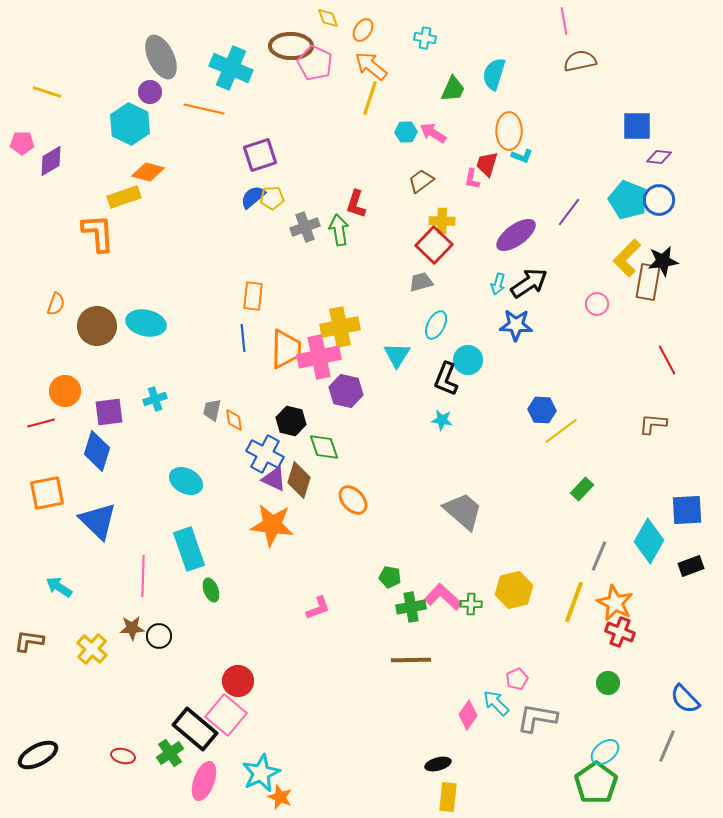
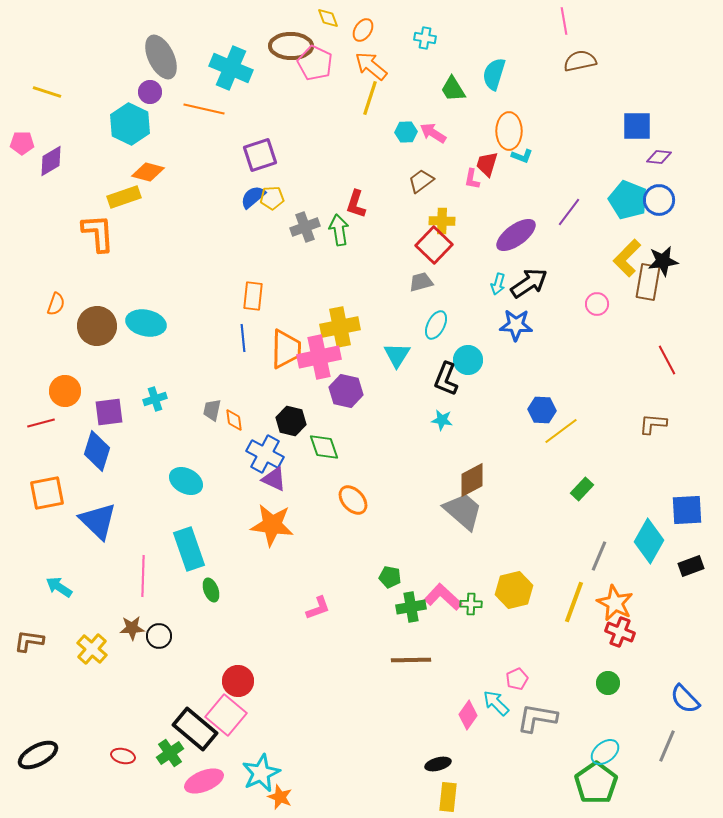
green trapezoid at (453, 89): rotated 124 degrees clockwise
brown diamond at (299, 480): moved 173 px right; rotated 45 degrees clockwise
pink ellipse at (204, 781): rotated 48 degrees clockwise
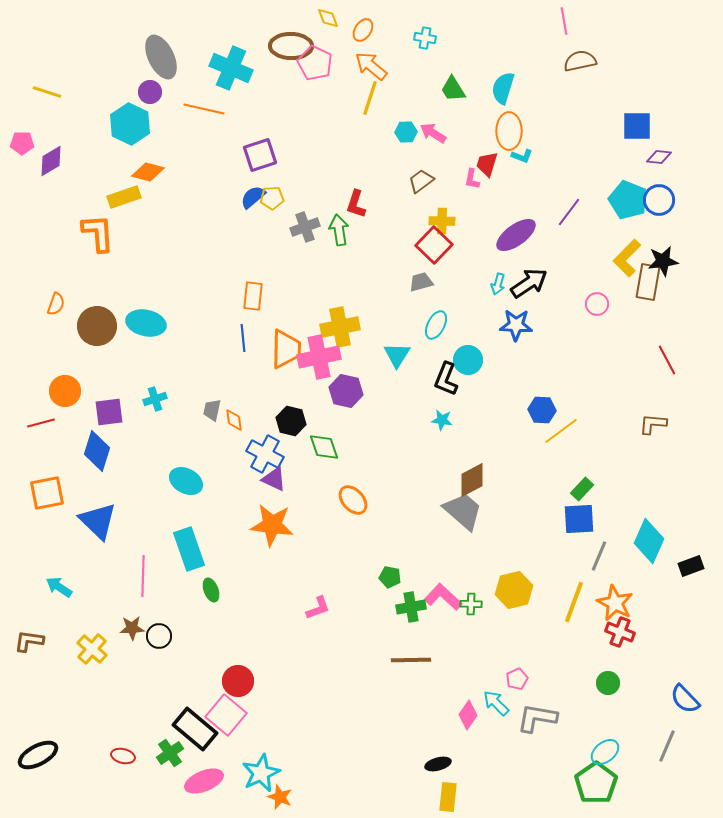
cyan semicircle at (494, 74): moved 9 px right, 14 px down
blue square at (687, 510): moved 108 px left, 9 px down
cyan diamond at (649, 541): rotated 6 degrees counterclockwise
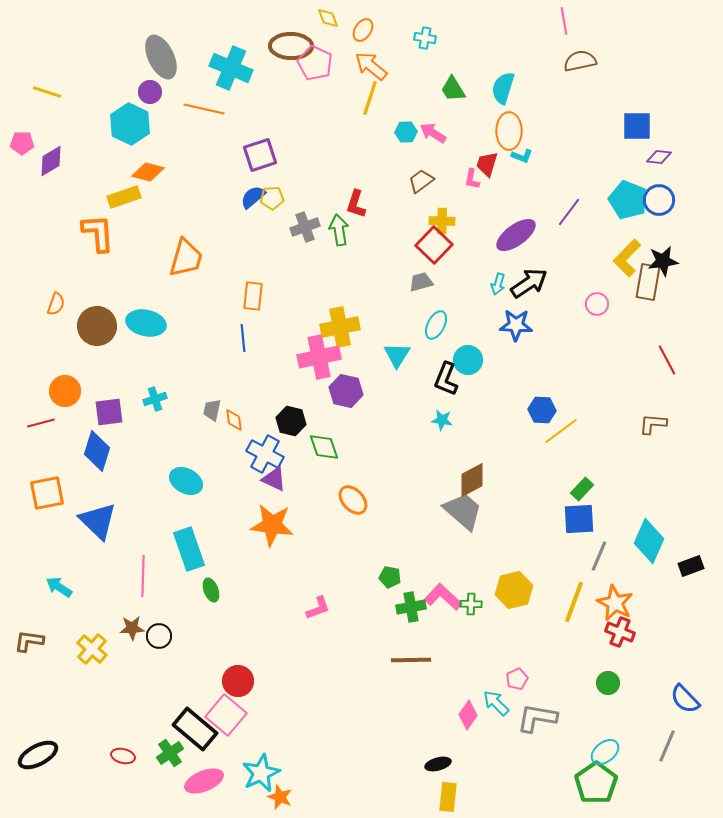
orange trapezoid at (286, 349): moved 100 px left, 91 px up; rotated 15 degrees clockwise
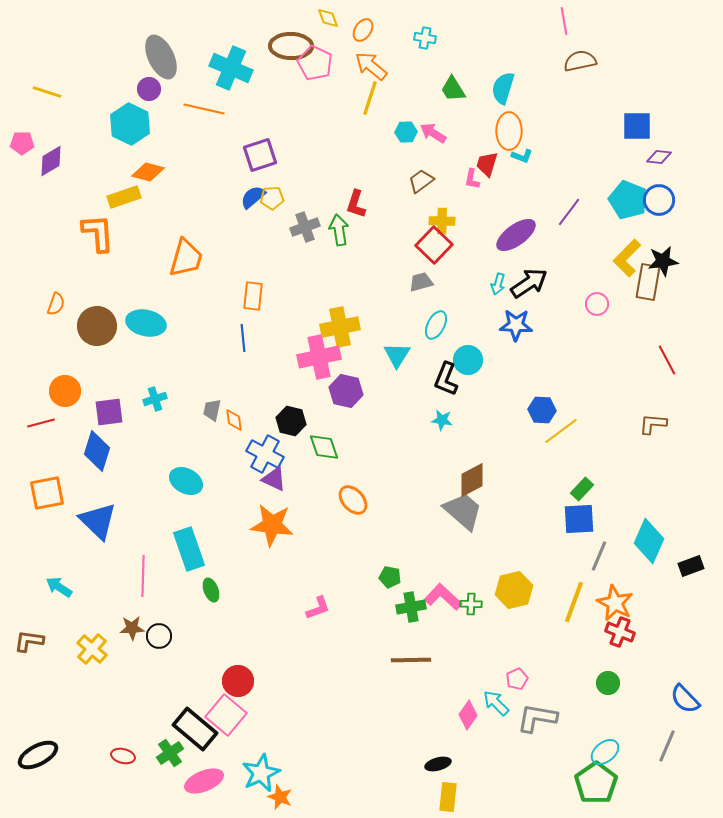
purple circle at (150, 92): moved 1 px left, 3 px up
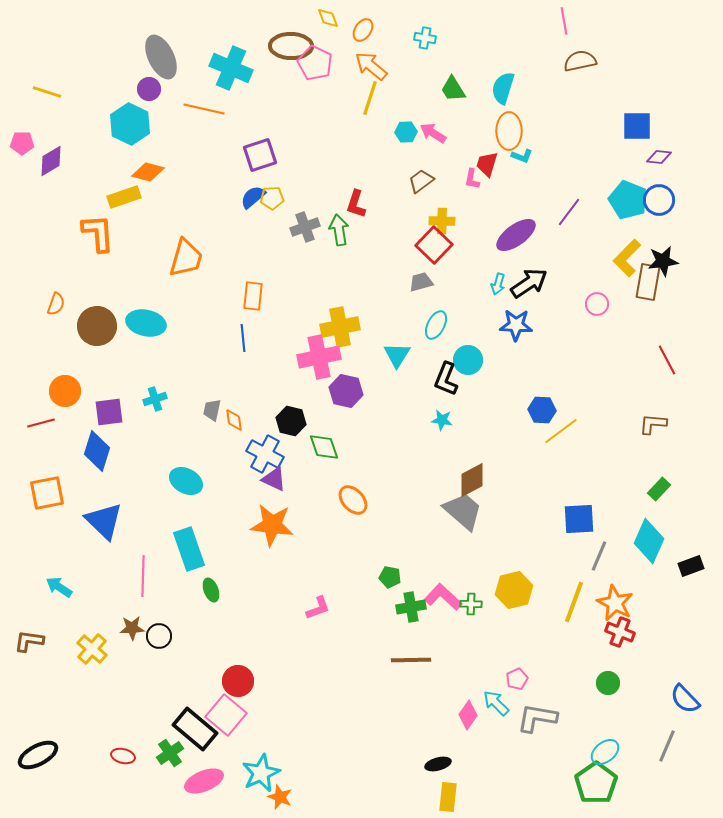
green rectangle at (582, 489): moved 77 px right
blue triangle at (98, 521): moved 6 px right
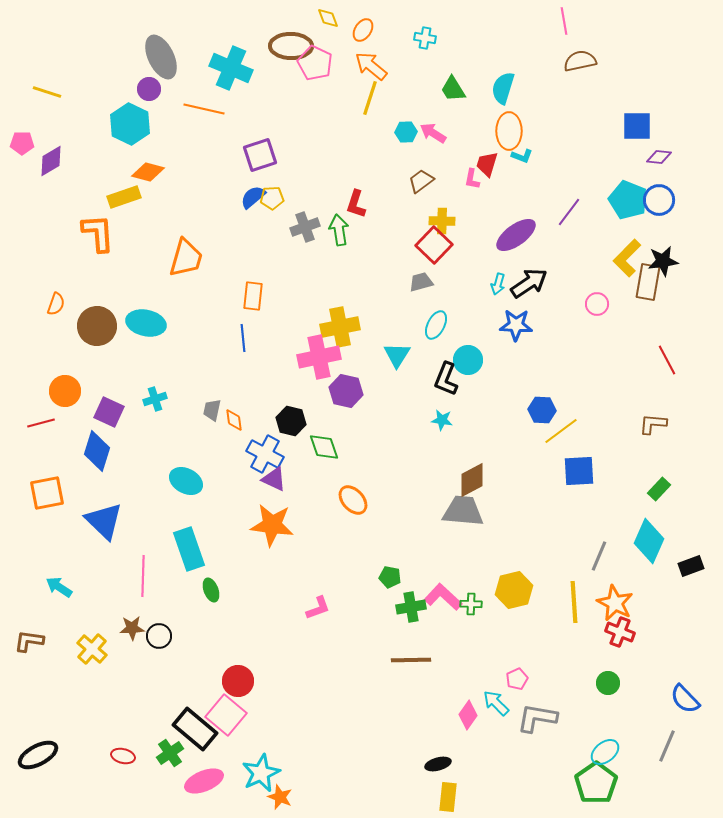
purple square at (109, 412): rotated 32 degrees clockwise
gray trapezoid at (463, 511): rotated 36 degrees counterclockwise
blue square at (579, 519): moved 48 px up
yellow line at (574, 602): rotated 24 degrees counterclockwise
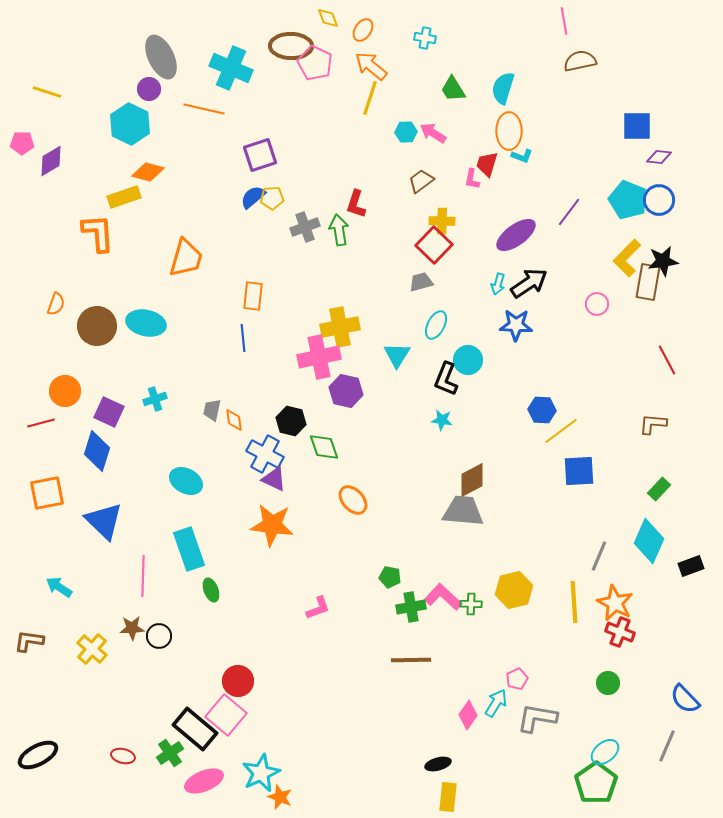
cyan arrow at (496, 703): rotated 76 degrees clockwise
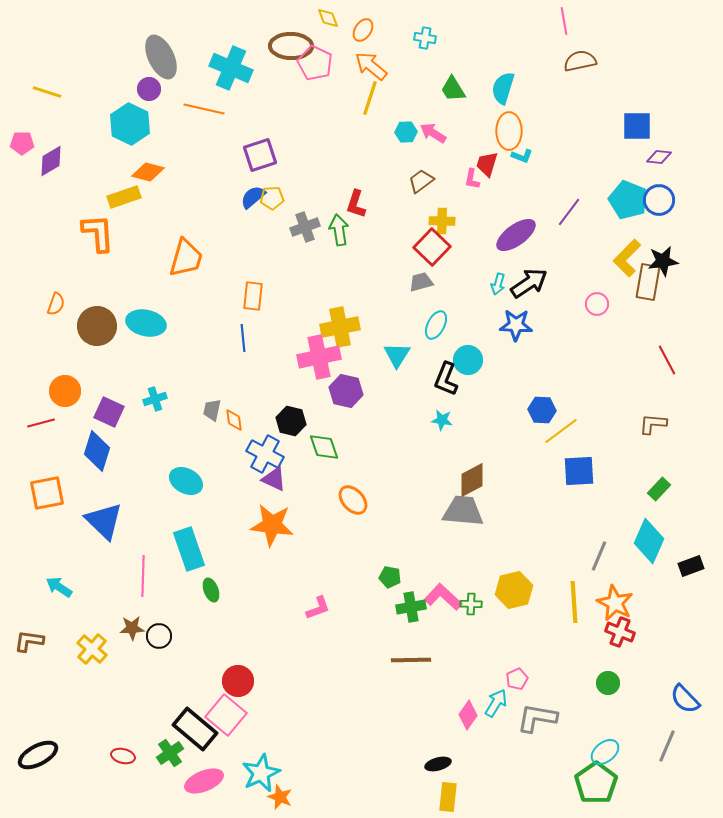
red square at (434, 245): moved 2 px left, 2 px down
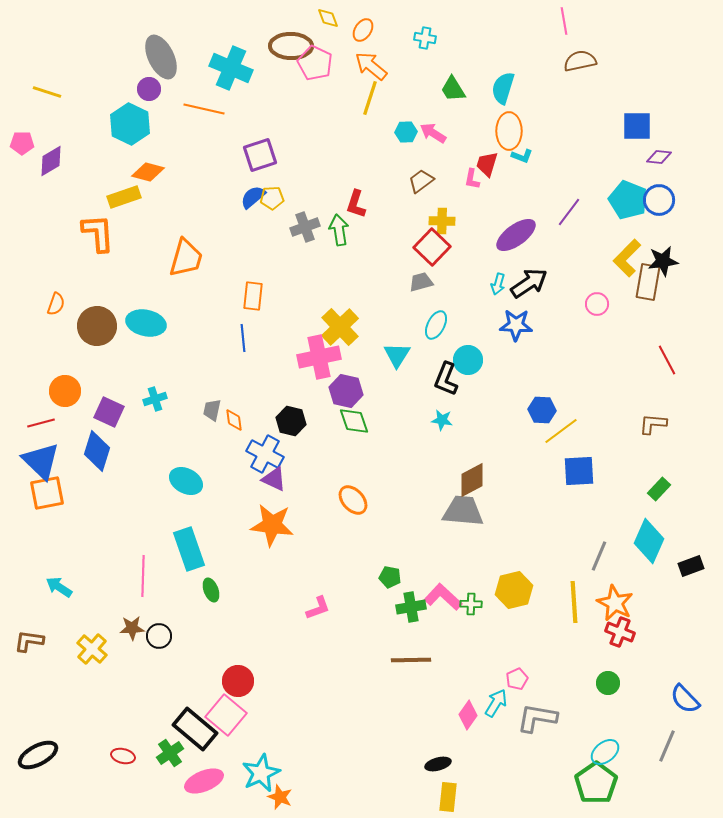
yellow cross at (340, 327): rotated 33 degrees counterclockwise
green diamond at (324, 447): moved 30 px right, 26 px up
blue triangle at (104, 521): moved 63 px left, 60 px up
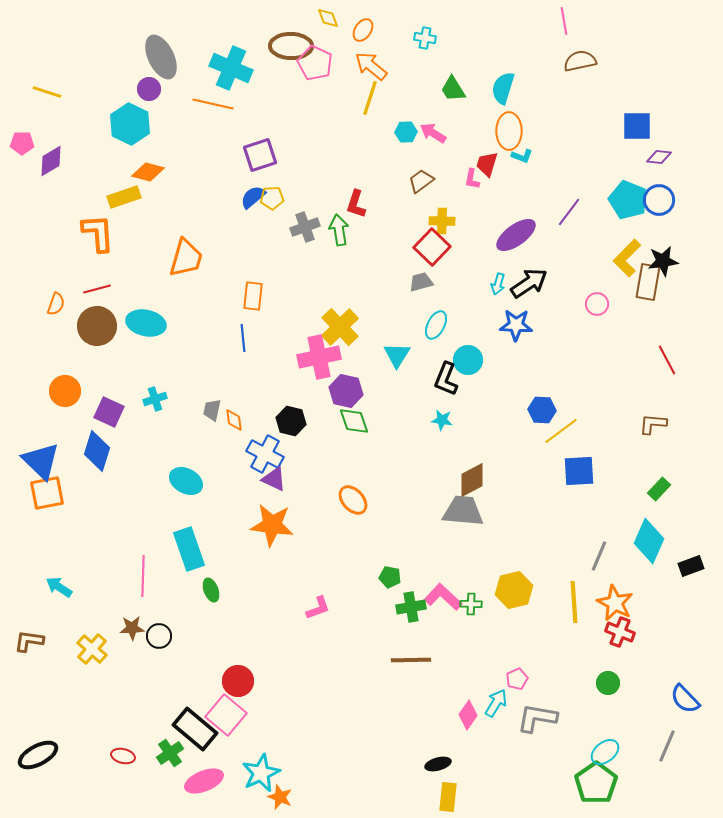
orange line at (204, 109): moved 9 px right, 5 px up
red line at (41, 423): moved 56 px right, 134 px up
